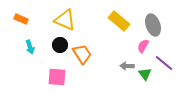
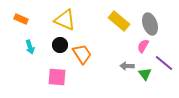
gray ellipse: moved 3 px left, 1 px up
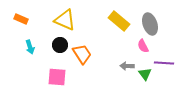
pink semicircle: rotated 56 degrees counterclockwise
purple line: rotated 36 degrees counterclockwise
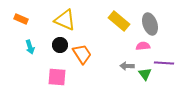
pink semicircle: rotated 112 degrees clockwise
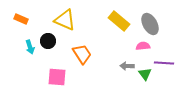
gray ellipse: rotated 10 degrees counterclockwise
black circle: moved 12 px left, 4 px up
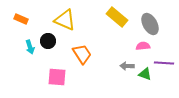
yellow rectangle: moved 2 px left, 4 px up
green triangle: rotated 32 degrees counterclockwise
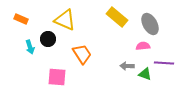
black circle: moved 2 px up
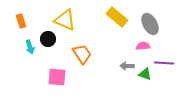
orange rectangle: moved 2 px down; rotated 48 degrees clockwise
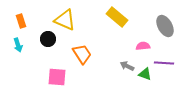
gray ellipse: moved 15 px right, 2 px down
cyan arrow: moved 12 px left, 2 px up
gray arrow: rotated 24 degrees clockwise
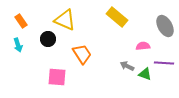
orange rectangle: rotated 16 degrees counterclockwise
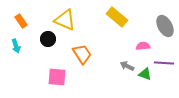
cyan arrow: moved 2 px left, 1 px down
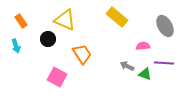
pink square: rotated 24 degrees clockwise
